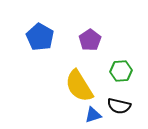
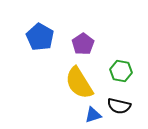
purple pentagon: moved 7 px left, 4 px down
green hexagon: rotated 15 degrees clockwise
yellow semicircle: moved 3 px up
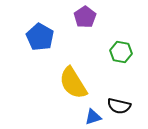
purple pentagon: moved 2 px right, 27 px up
green hexagon: moved 19 px up
yellow semicircle: moved 6 px left
blue triangle: moved 2 px down
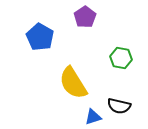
green hexagon: moved 6 px down
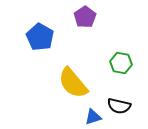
green hexagon: moved 5 px down
yellow semicircle: rotated 8 degrees counterclockwise
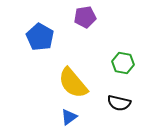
purple pentagon: rotated 25 degrees clockwise
green hexagon: moved 2 px right
black semicircle: moved 3 px up
blue triangle: moved 24 px left; rotated 18 degrees counterclockwise
